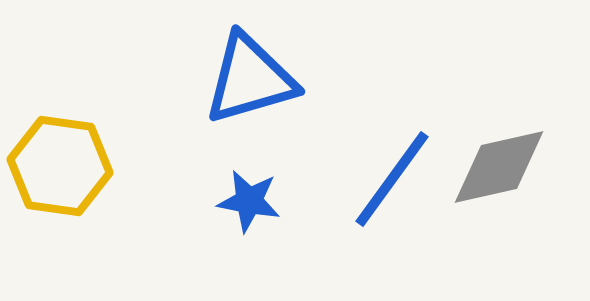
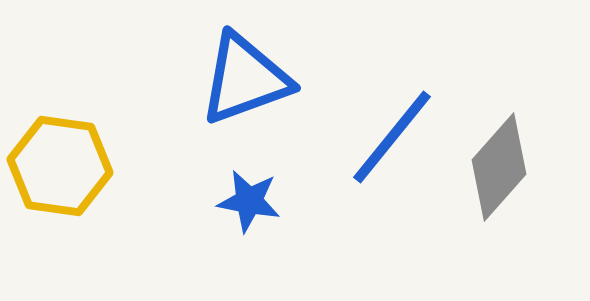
blue triangle: moved 5 px left; rotated 4 degrees counterclockwise
gray diamond: rotated 36 degrees counterclockwise
blue line: moved 42 px up; rotated 3 degrees clockwise
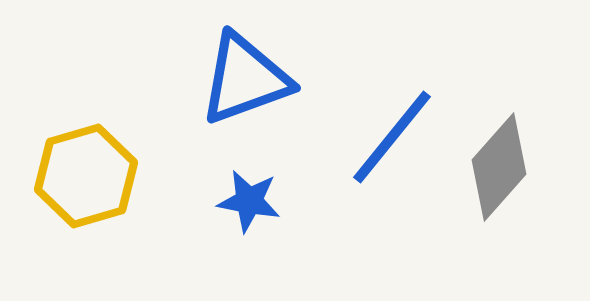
yellow hexagon: moved 26 px right, 10 px down; rotated 24 degrees counterclockwise
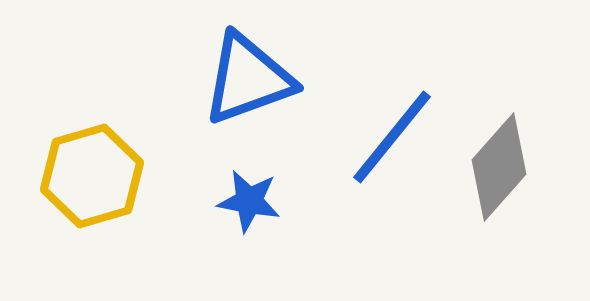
blue triangle: moved 3 px right
yellow hexagon: moved 6 px right
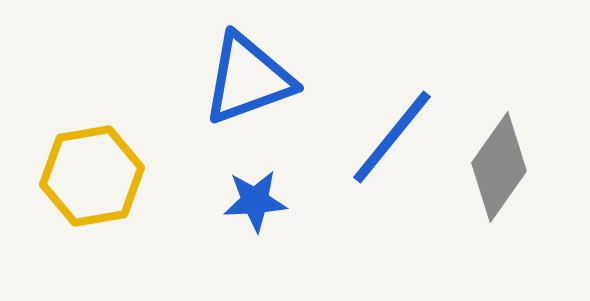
gray diamond: rotated 6 degrees counterclockwise
yellow hexagon: rotated 6 degrees clockwise
blue star: moved 6 px right; rotated 14 degrees counterclockwise
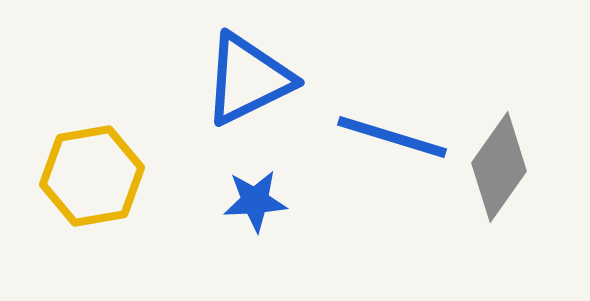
blue triangle: rotated 6 degrees counterclockwise
blue line: rotated 68 degrees clockwise
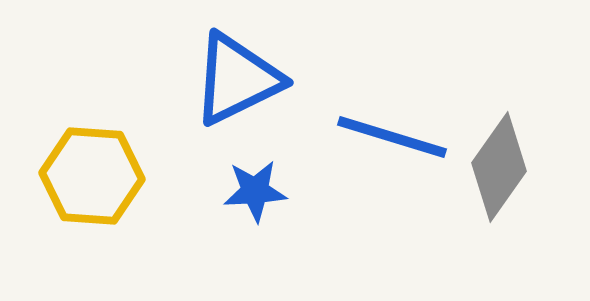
blue triangle: moved 11 px left
yellow hexagon: rotated 14 degrees clockwise
blue star: moved 10 px up
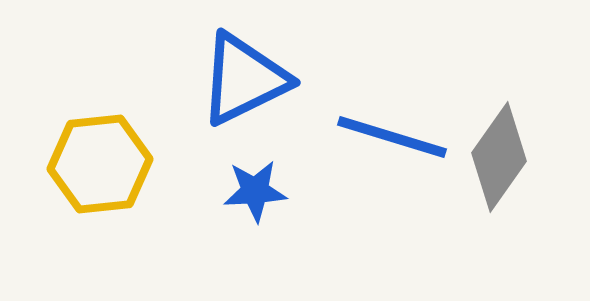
blue triangle: moved 7 px right
gray diamond: moved 10 px up
yellow hexagon: moved 8 px right, 12 px up; rotated 10 degrees counterclockwise
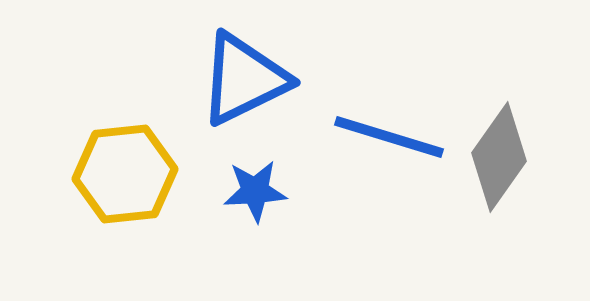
blue line: moved 3 px left
yellow hexagon: moved 25 px right, 10 px down
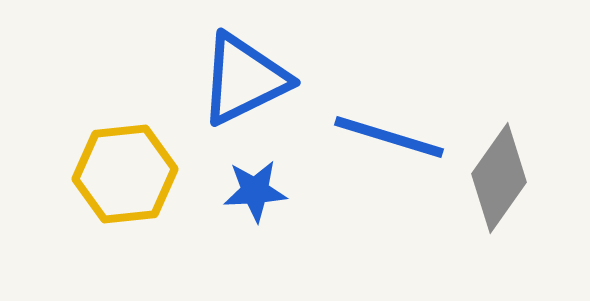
gray diamond: moved 21 px down
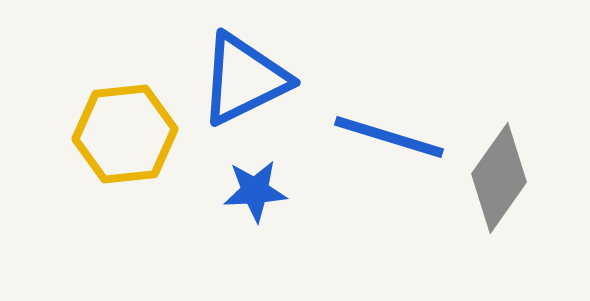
yellow hexagon: moved 40 px up
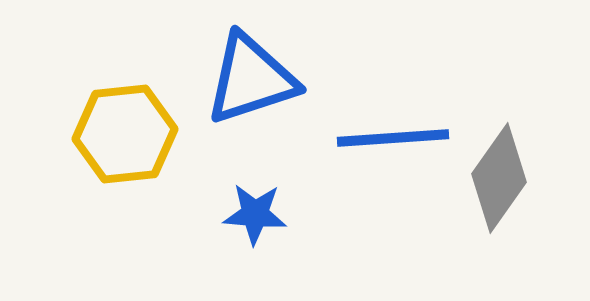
blue triangle: moved 7 px right; rotated 8 degrees clockwise
blue line: moved 4 px right, 1 px down; rotated 21 degrees counterclockwise
blue star: moved 23 px down; rotated 8 degrees clockwise
